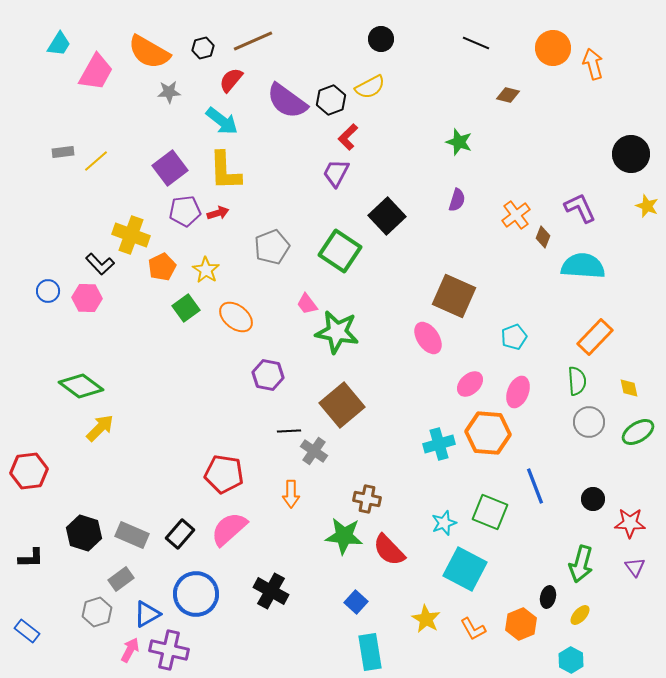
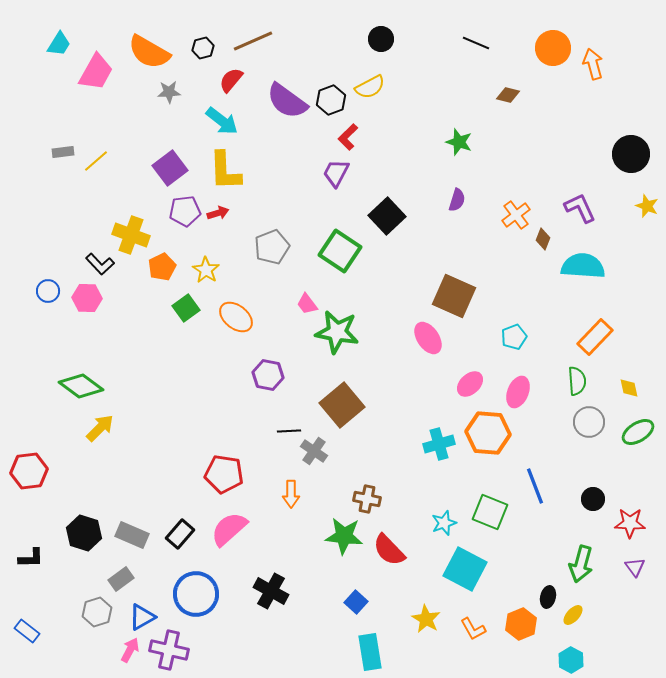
brown diamond at (543, 237): moved 2 px down
blue triangle at (147, 614): moved 5 px left, 3 px down
yellow ellipse at (580, 615): moved 7 px left
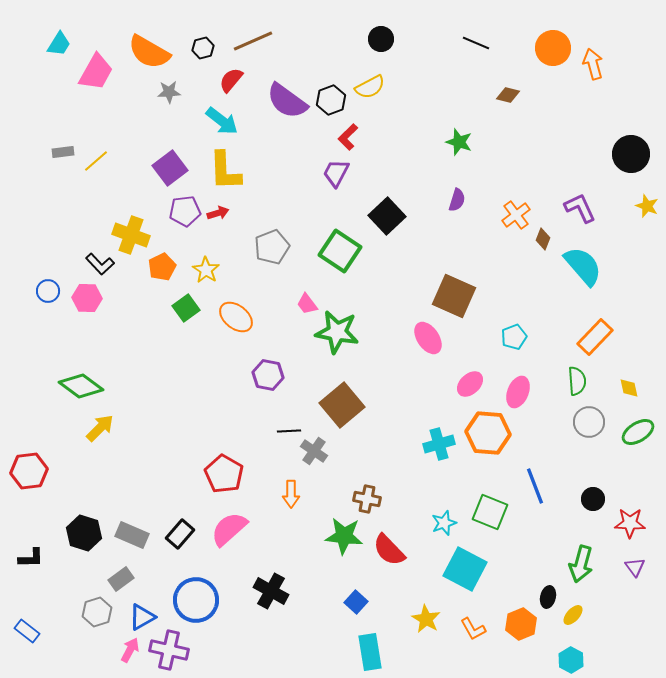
cyan semicircle at (583, 266): rotated 45 degrees clockwise
red pentagon at (224, 474): rotated 21 degrees clockwise
blue circle at (196, 594): moved 6 px down
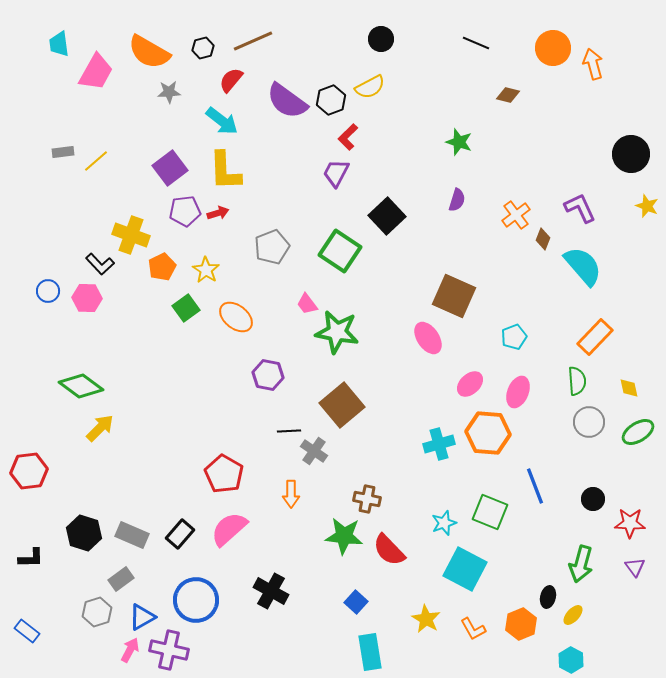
cyan trapezoid at (59, 44): rotated 140 degrees clockwise
